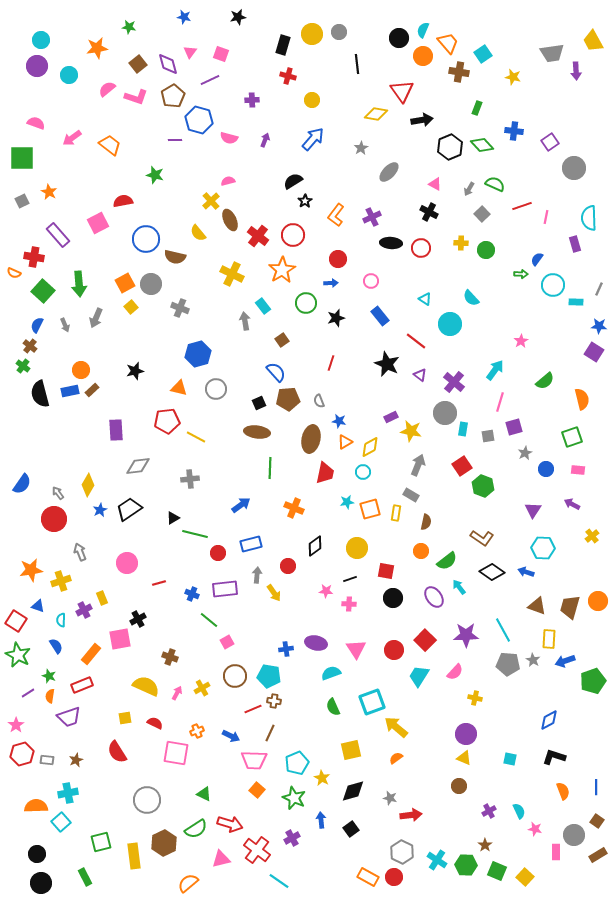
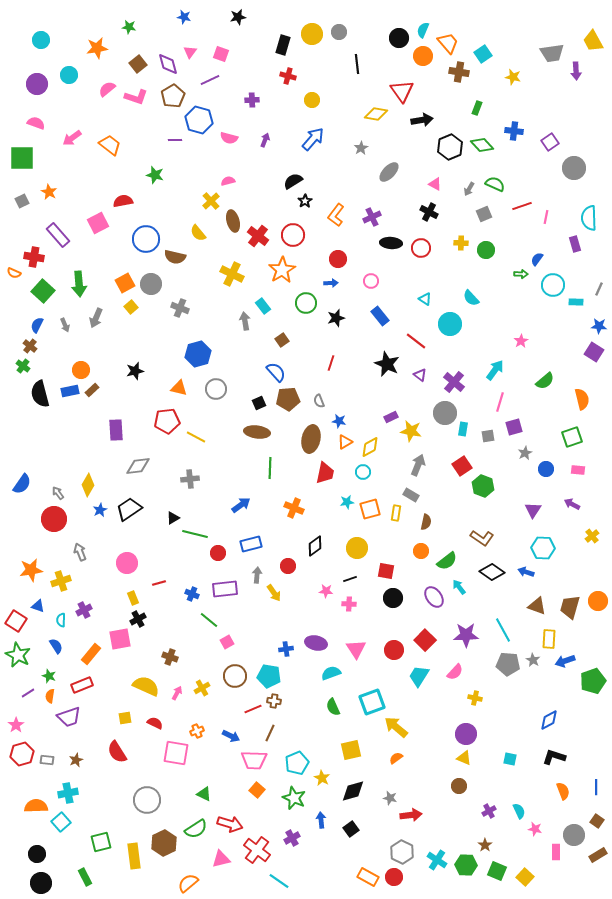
purple circle at (37, 66): moved 18 px down
gray square at (482, 214): moved 2 px right; rotated 21 degrees clockwise
brown ellipse at (230, 220): moved 3 px right, 1 px down; rotated 10 degrees clockwise
yellow rectangle at (102, 598): moved 31 px right
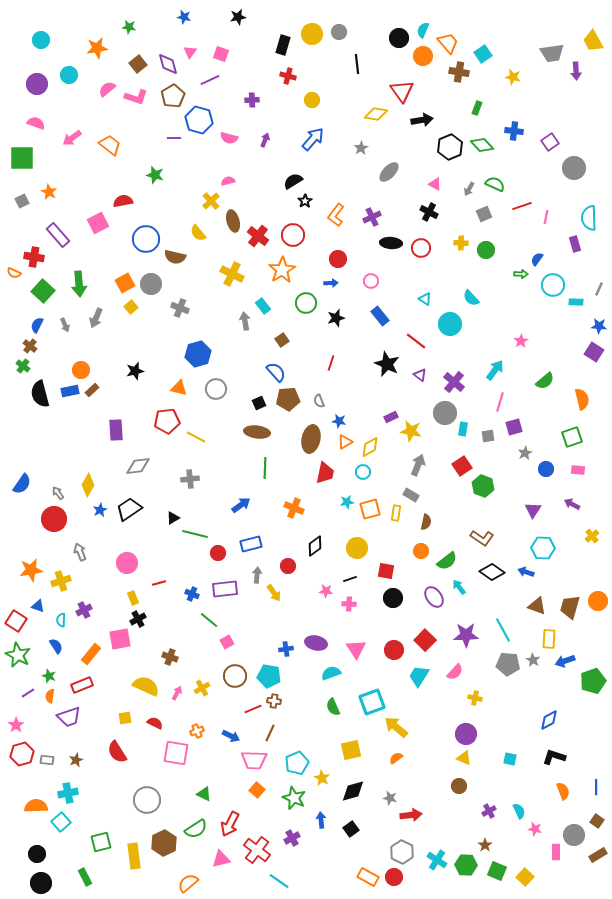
purple line at (175, 140): moved 1 px left, 2 px up
green line at (270, 468): moved 5 px left
red arrow at (230, 824): rotated 100 degrees clockwise
